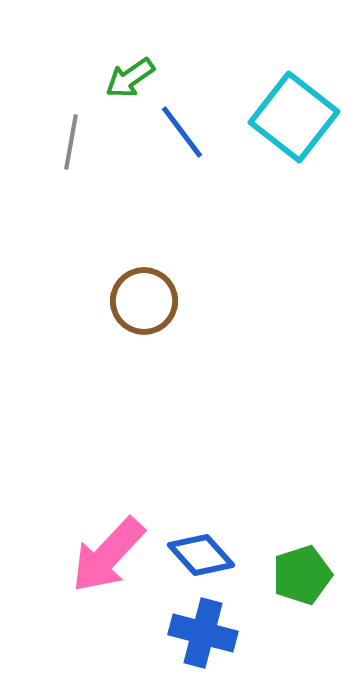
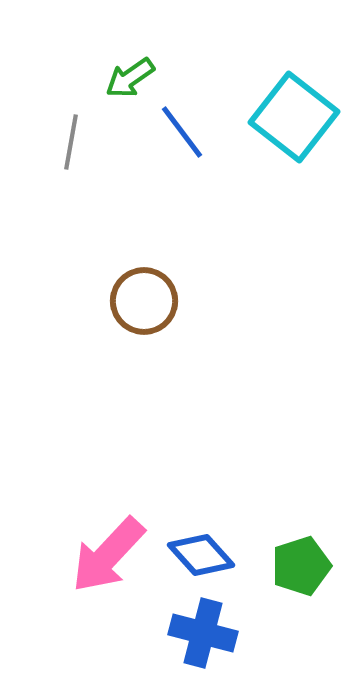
green pentagon: moved 1 px left, 9 px up
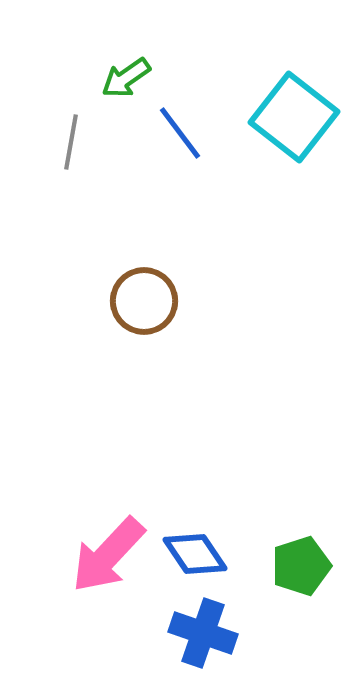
green arrow: moved 4 px left
blue line: moved 2 px left, 1 px down
blue diamond: moved 6 px left, 1 px up; rotated 8 degrees clockwise
blue cross: rotated 4 degrees clockwise
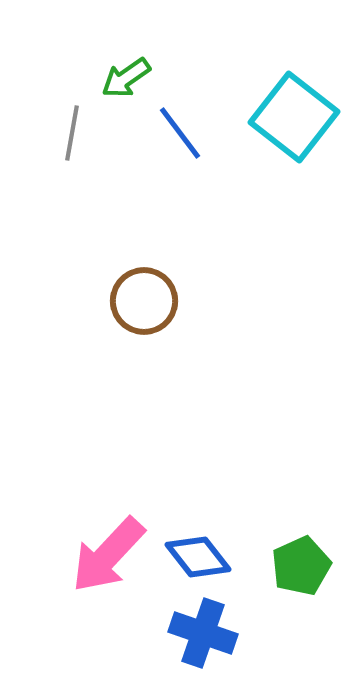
gray line: moved 1 px right, 9 px up
blue diamond: moved 3 px right, 3 px down; rotated 4 degrees counterclockwise
green pentagon: rotated 6 degrees counterclockwise
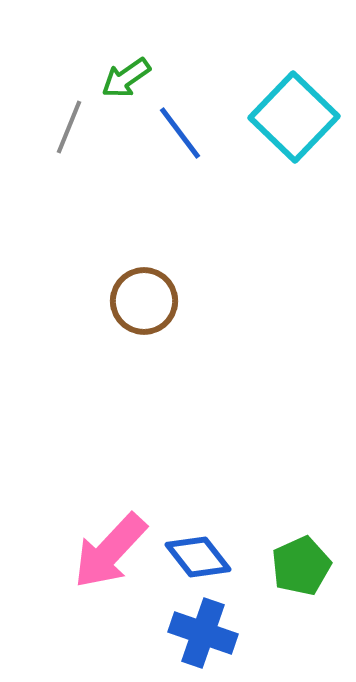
cyan square: rotated 6 degrees clockwise
gray line: moved 3 px left, 6 px up; rotated 12 degrees clockwise
pink arrow: moved 2 px right, 4 px up
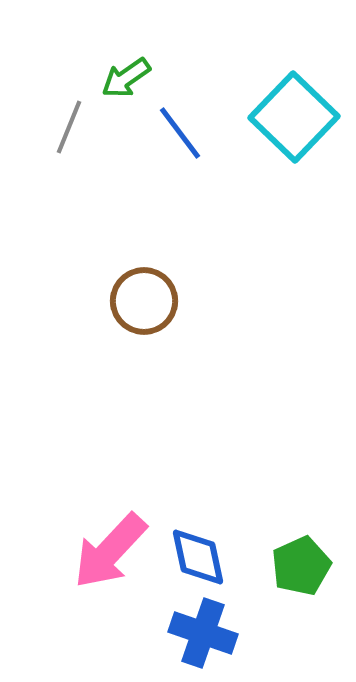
blue diamond: rotated 26 degrees clockwise
